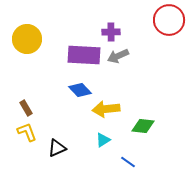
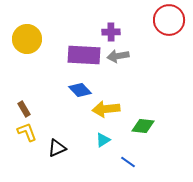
gray arrow: rotated 15 degrees clockwise
brown rectangle: moved 2 px left, 1 px down
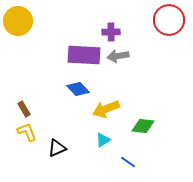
yellow circle: moved 9 px left, 18 px up
blue diamond: moved 2 px left, 1 px up
yellow arrow: rotated 16 degrees counterclockwise
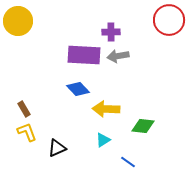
yellow arrow: rotated 24 degrees clockwise
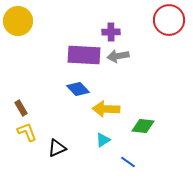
brown rectangle: moved 3 px left, 1 px up
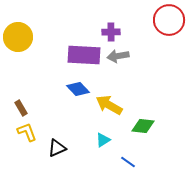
yellow circle: moved 16 px down
yellow arrow: moved 3 px right, 4 px up; rotated 28 degrees clockwise
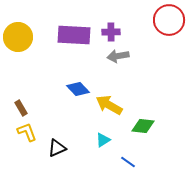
purple rectangle: moved 10 px left, 20 px up
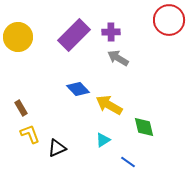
purple rectangle: rotated 48 degrees counterclockwise
gray arrow: moved 2 px down; rotated 40 degrees clockwise
green diamond: moved 1 px right, 1 px down; rotated 70 degrees clockwise
yellow L-shape: moved 3 px right, 2 px down
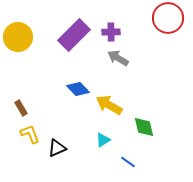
red circle: moved 1 px left, 2 px up
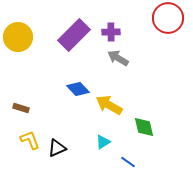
brown rectangle: rotated 42 degrees counterclockwise
yellow L-shape: moved 6 px down
cyan triangle: moved 2 px down
